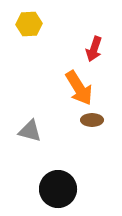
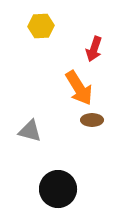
yellow hexagon: moved 12 px right, 2 px down
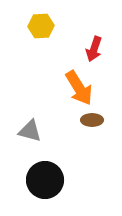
black circle: moved 13 px left, 9 px up
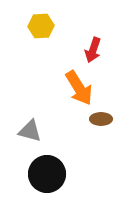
red arrow: moved 1 px left, 1 px down
brown ellipse: moved 9 px right, 1 px up
black circle: moved 2 px right, 6 px up
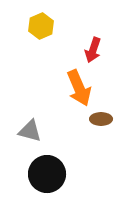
yellow hexagon: rotated 20 degrees counterclockwise
orange arrow: rotated 9 degrees clockwise
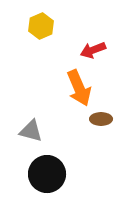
red arrow: rotated 50 degrees clockwise
gray triangle: moved 1 px right
